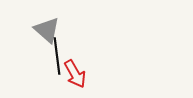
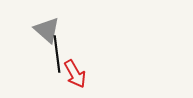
black line: moved 2 px up
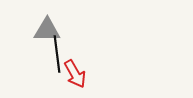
gray triangle: rotated 40 degrees counterclockwise
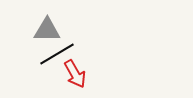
black line: rotated 66 degrees clockwise
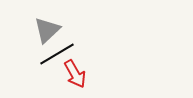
gray triangle: rotated 44 degrees counterclockwise
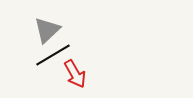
black line: moved 4 px left, 1 px down
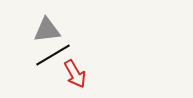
gray triangle: rotated 36 degrees clockwise
